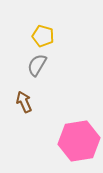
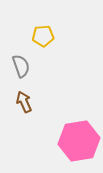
yellow pentagon: rotated 20 degrees counterclockwise
gray semicircle: moved 16 px left, 1 px down; rotated 130 degrees clockwise
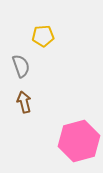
brown arrow: rotated 10 degrees clockwise
pink hexagon: rotated 6 degrees counterclockwise
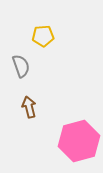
brown arrow: moved 5 px right, 5 px down
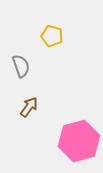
yellow pentagon: moved 9 px right; rotated 20 degrees clockwise
brown arrow: rotated 50 degrees clockwise
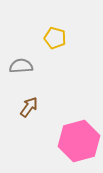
yellow pentagon: moved 3 px right, 2 px down
gray semicircle: rotated 75 degrees counterclockwise
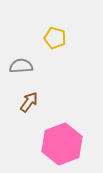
brown arrow: moved 5 px up
pink hexagon: moved 17 px left, 3 px down; rotated 6 degrees counterclockwise
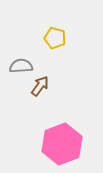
brown arrow: moved 11 px right, 16 px up
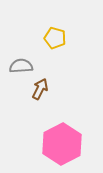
brown arrow: moved 3 px down; rotated 10 degrees counterclockwise
pink hexagon: rotated 6 degrees counterclockwise
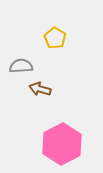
yellow pentagon: rotated 15 degrees clockwise
brown arrow: rotated 100 degrees counterclockwise
